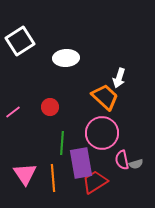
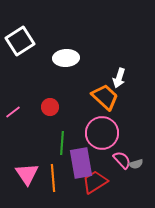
pink semicircle: rotated 150 degrees clockwise
pink triangle: moved 2 px right
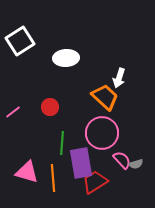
pink triangle: moved 2 px up; rotated 40 degrees counterclockwise
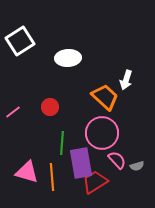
white ellipse: moved 2 px right
white arrow: moved 7 px right, 2 px down
pink semicircle: moved 5 px left
gray semicircle: moved 1 px right, 2 px down
orange line: moved 1 px left, 1 px up
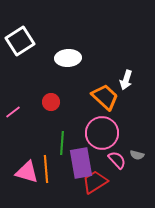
red circle: moved 1 px right, 5 px up
gray semicircle: moved 11 px up; rotated 32 degrees clockwise
orange line: moved 6 px left, 8 px up
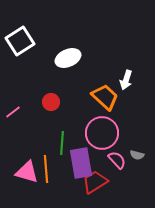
white ellipse: rotated 20 degrees counterclockwise
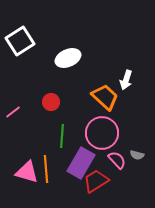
green line: moved 7 px up
purple rectangle: rotated 40 degrees clockwise
red trapezoid: moved 1 px right, 1 px up
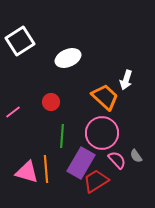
gray semicircle: moved 1 px left, 1 px down; rotated 40 degrees clockwise
